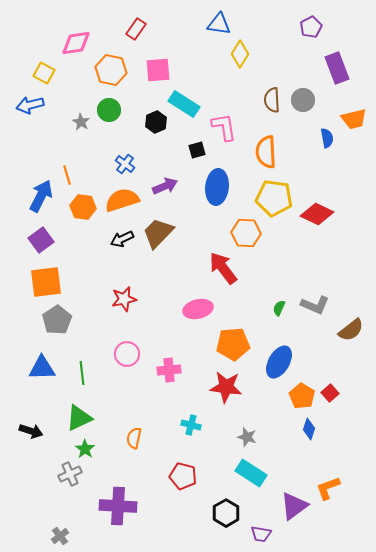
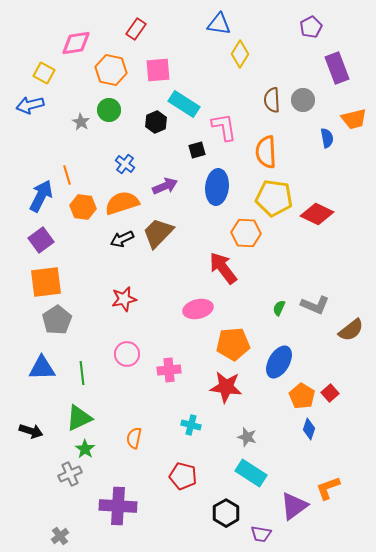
orange semicircle at (122, 200): moved 3 px down
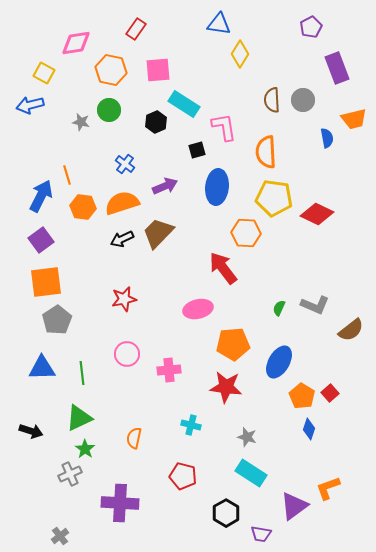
gray star at (81, 122): rotated 18 degrees counterclockwise
purple cross at (118, 506): moved 2 px right, 3 px up
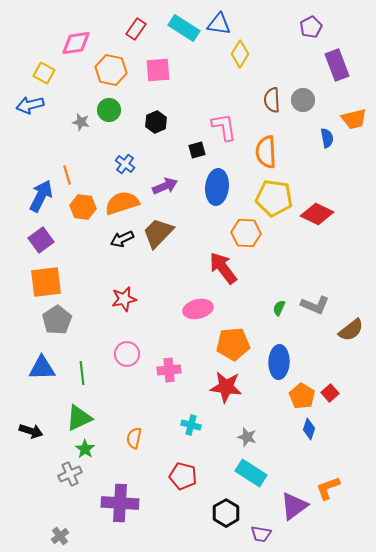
purple rectangle at (337, 68): moved 3 px up
cyan rectangle at (184, 104): moved 76 px up
blue ellipse at (279, 362): rotated 28 degrees counterclockwise
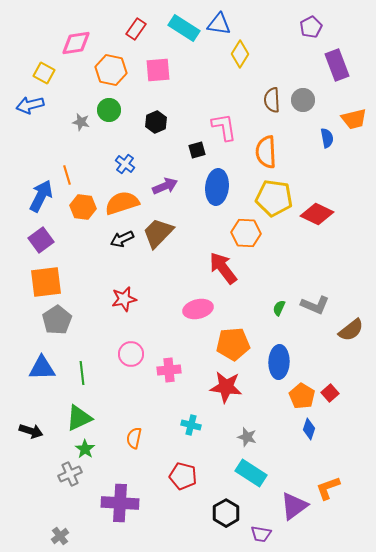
pink circle at (127, 354): moved 4 px right
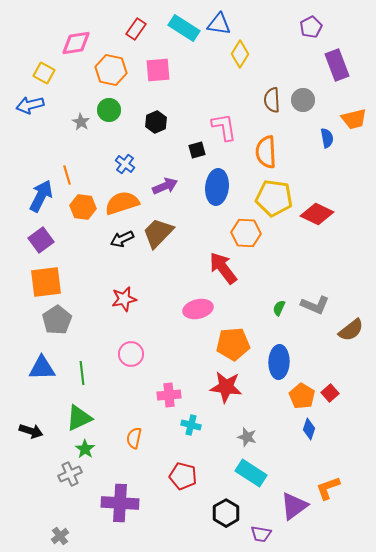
gray star at (81, 122): rotated 18 degrees clockwise
pink cross at (169, 370): moved 25 px down
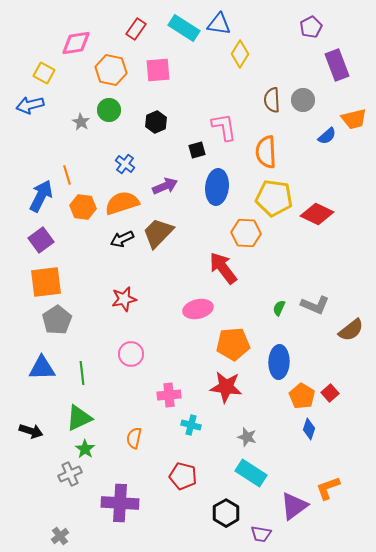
blue semicircle at (327, 138): moved 2 px up; rotated 60 degrees clockwise
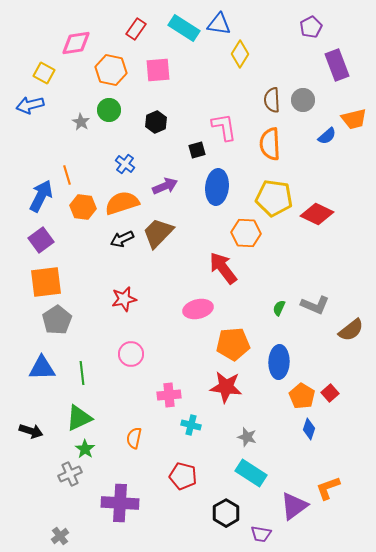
orange semicircle at (266, 152): moved 4 px right, 8 px up
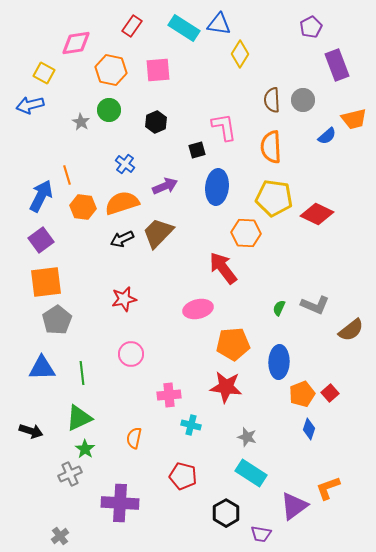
red rectangle at (136, 29): moved 4 px left, 3 px up
orange semicircle at (270, 144): moved 1 px right, 3 px down
orange pentagon at (302, 396): moved 2 px up; rotated 20 degrees clockwise
